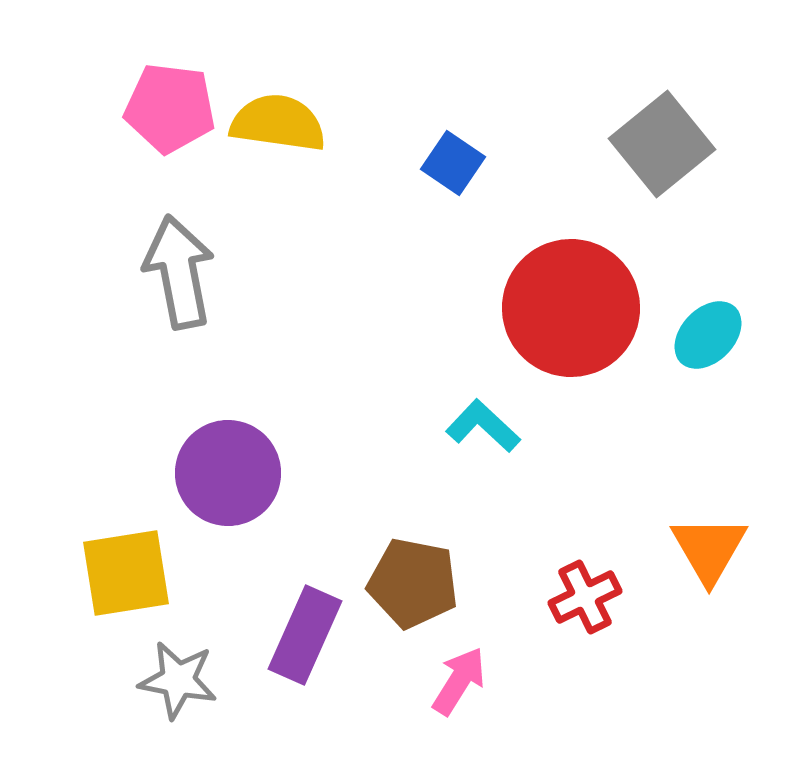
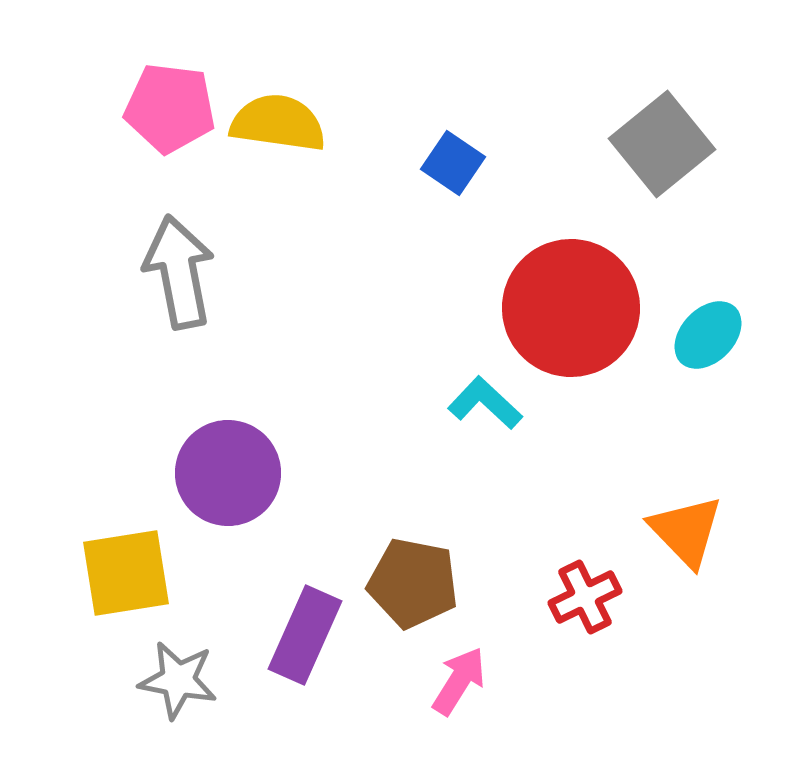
cyan L-shape: moved 2 px right, 23 px up
orange triangle: moved 23 px left, 18 px up; rotated 14 degrees counterclockwise
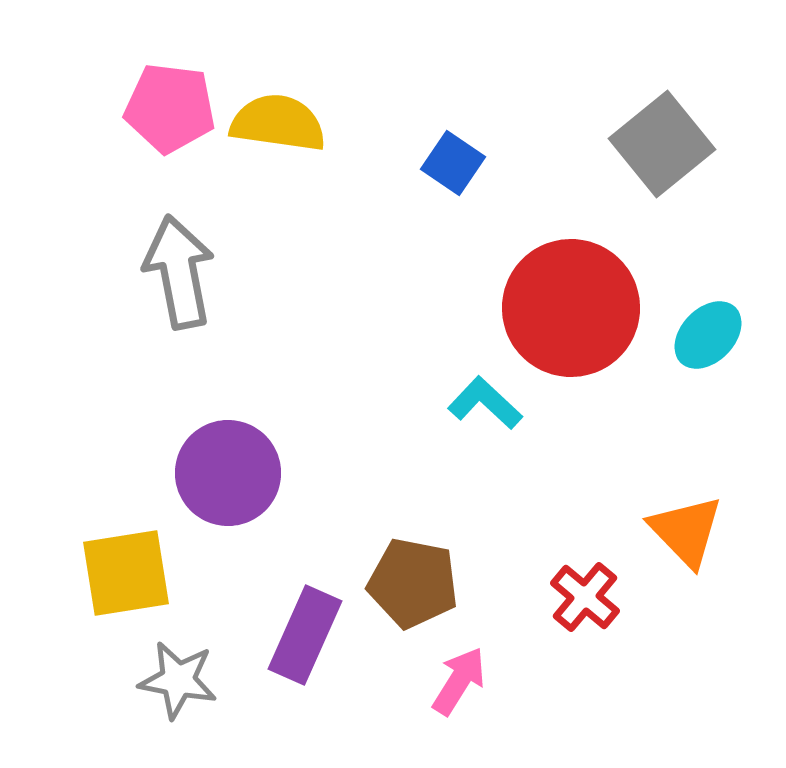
red cross: rotated 24 degrees counterclockwise
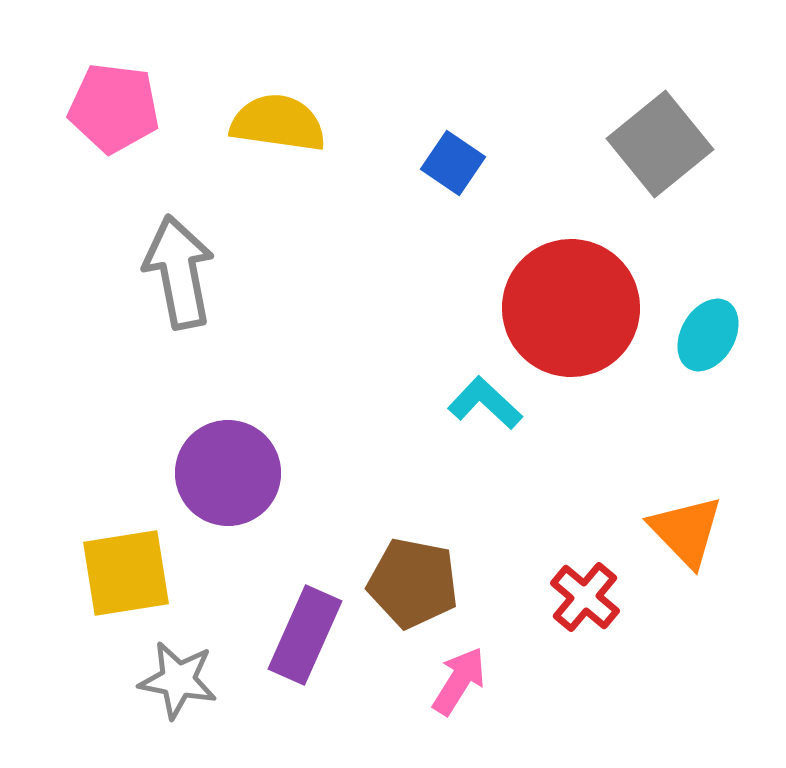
pink pentagon: moved 56 px left
gray square: moved 2 px left
cyan ellipse: rotated 14 degrees counterclockwise
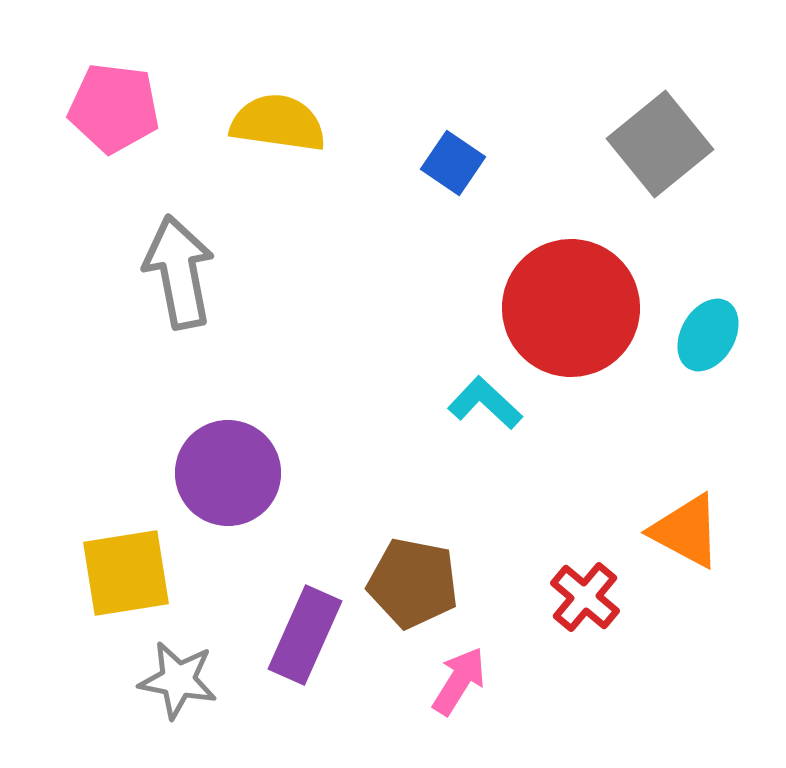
orange triangle: rotated 18 degrees counterclockwise
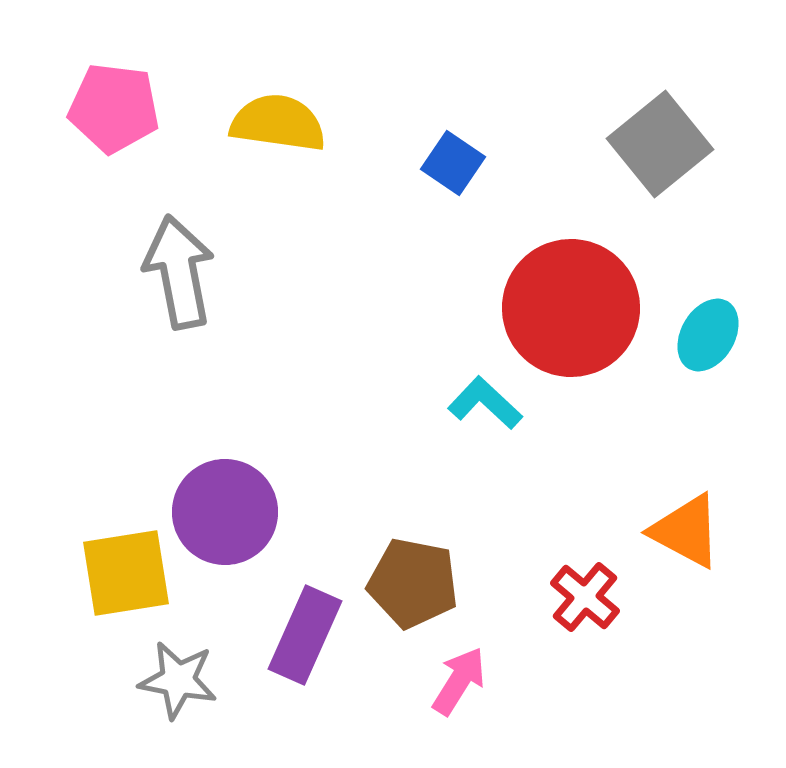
purple circle: moved 3 px left, 39 px down
